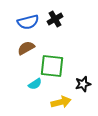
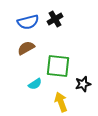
green square: moved 6 px right
yellow arrow: rotated 96 degrees counterclockwise
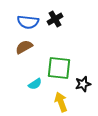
blue semicircle: rotated 20 degrees clockwise
brown semicircle: moved 2 px left, 1 px up
green square: moved 1 px right, 2 px down
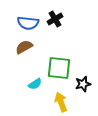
blue semicircle: moved 1 px down
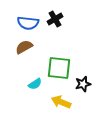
yellow arrow: rotated 48 degrees counterclockwise
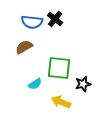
black cross: rotated 21 degrees counterclockwise
blue semicircle: moved 4 px right, 1 px up
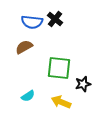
cyan semicircle: moved 7 px left, 12 px down
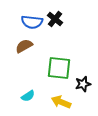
brown semicircle: moved 1 px up
